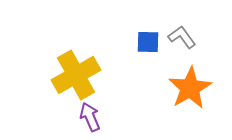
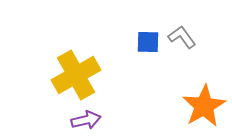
orange star: moved 14 px right, 18 px down
purple arrow: moved 4 px left, 3 px down; rotated 100 degrees clockwise
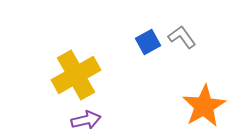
blue square: rotated 30 degrees counterclockwise
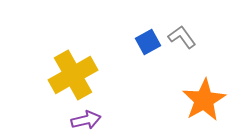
yellow cross: moved 3 px left
orange star: moved 6 px up
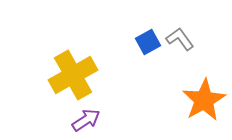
gray L-shape: moved 2 px left, 2 px down
purple arrow: rotated 20 degrees counterclockwise
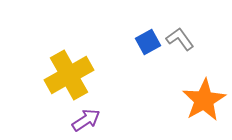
yellow cross: moved 4 px left
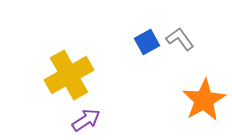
blue square: moved 1 px left
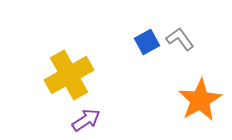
orange star: moved 4 px left
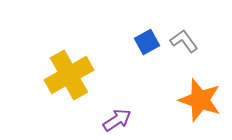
gray L-shape: moved 4 px right, 2 px down
orange star: rotated 24 degrees counterclockwise
purple arrow: moved 31 px right
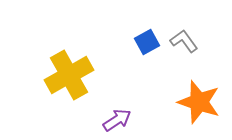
orange star: moved 1 px left, 2 px down
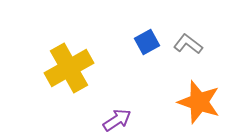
gray L-shape: moved 4 px right, 3 px down; rotated 16 degrees counterclockwise
yellow cross: moved 7 px up
